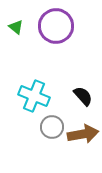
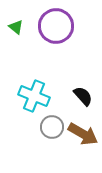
brown arrow: rotated 40 degrees clockwise
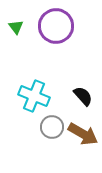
green triangle: rotated 14 degrees clockwise
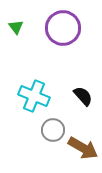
purple circle: moved 7 px right, 2 px down
gray circle: moved 1 px right, 3 px down
brown arrow: moved 14 px down
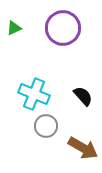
green triangle: moved 2 px left, 1 px down; rotated 42 degrees clockwise
cyan cross: moved 2 px up
gray circle: moved 7 px left, 4 px up
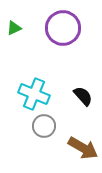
gray circle: moved 2 px left
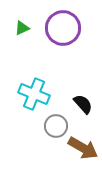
green triangle: moved 8 px right
black semicircle: moved 8 px down
gray circle: moved 12 px right
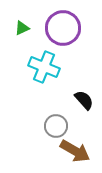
cyan cross: moved 10 px right, 27 px up
black semicircle: moved 1 px right, 4 px up
brown arrow: moved 8 px left, 3 px down
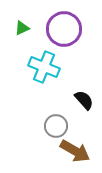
purple circle: moved 1 px right, 1 px down
